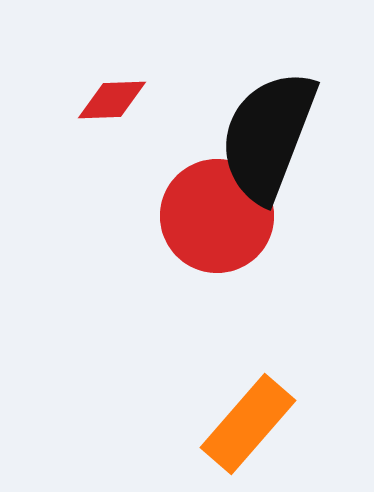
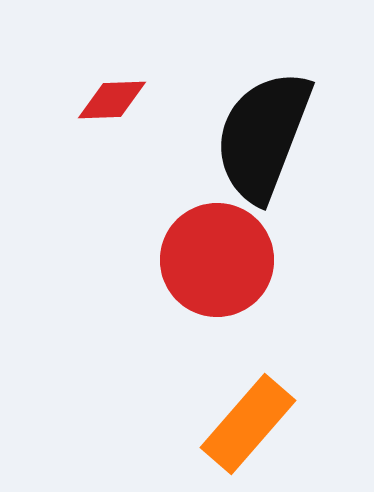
black semicircle: moved 5 px left
red circle: moved 44 px down
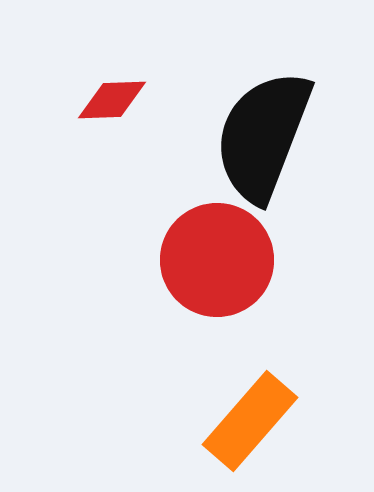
orange rectangle: moved 2 px right, 3 px up
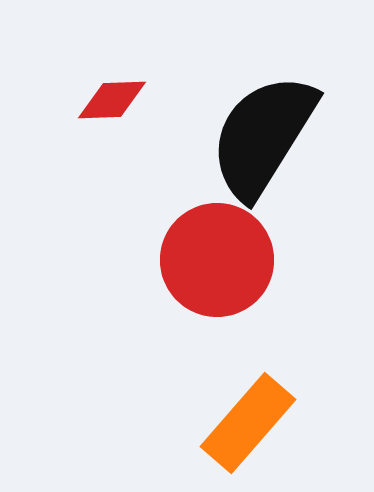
black semicircle: rotated 11 degrees clockwise
orange rectangle: moved 2 px left, 2 px down
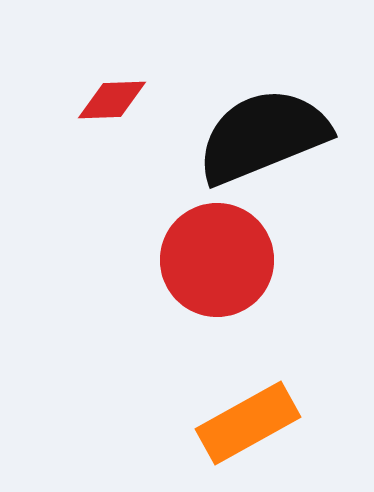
black semicircle: rotated 36 degrees clockwise
orange rectangle: rotated 20 degrees clockwise
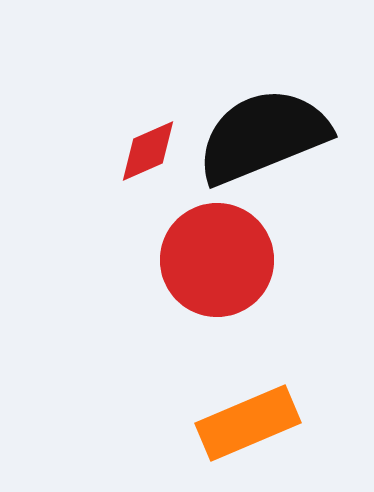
red diamond: moved 36 px right, 51 px down; rotated 22 degrees counterclockwise
orange rectangle: rotated 6 degrees clockwise
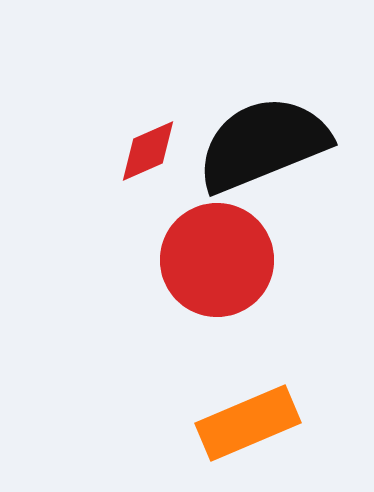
black semicircle: moved 8 px down
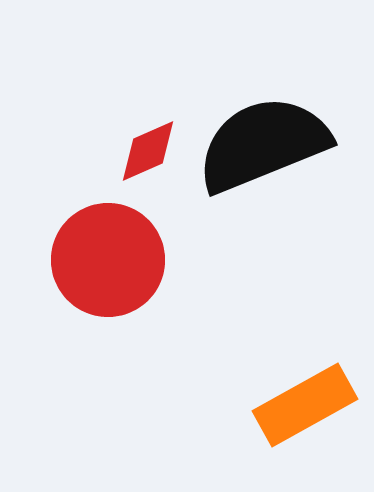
red circle: moved 109 px left
orange rectangle: moved 57 px right, 18 px up; rotated 6 degrees counterclockwise
